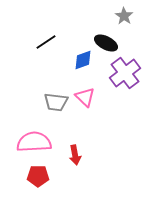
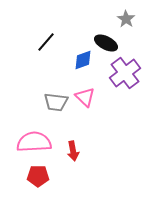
gray star: moved 2 px right, 3 px down
black line: rotated 15 degrees counterclockwise
red arrow: moved 2 px left, 4 px up
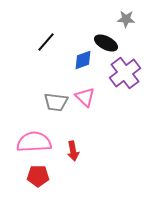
gray star: rotated 30 degrees counterclockwise
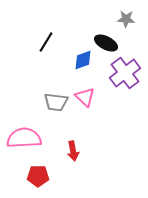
black line: rotated 10 degrees counterclockwise
pink semicircle: moved 10 px left, 4 px up
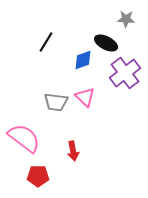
pink semicircle: rotated 40 degrees clockwise
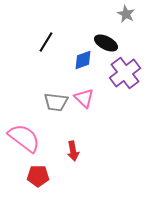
gray star: moved 5 px up; rotated 24 degrees clockwise
pink triangle: moved 1 px left, 1 px down
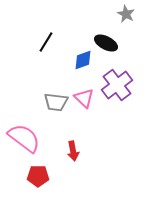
purple cross: moved 8 px left, 12 px down
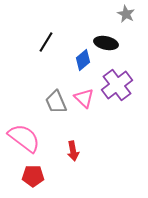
black ellipse: rotated 15 degrees counterclockwise
blue diamond: rotated 20 degrees counterclockwise
gray trapezoid: rotated 60 degrees clockwise
red pentagon: moved 5 px left
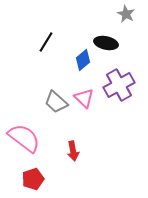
purple cross: moved 2 px right; rotated 8 degrees clockwise
gray trapezoid: rotated 25 degrees counterclockwise
red pentagon: moved 3 px down; rotated 20 degrees counterclockwise
